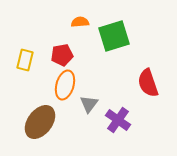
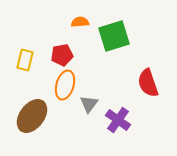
brown ellipse: moved 8 px left, 6 px up
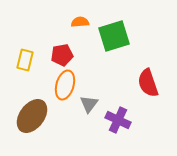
purple cross: rotated 10 degrees counterclockwise
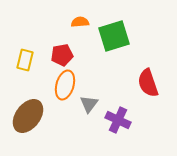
brown ellipse: moved 4 px left
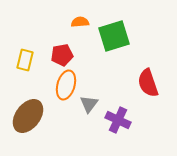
orange ellipse: moved 1 px right
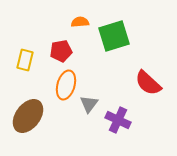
red pentagon: moved 1 px left, 4 px up
red semicircle: rotated 28 degrees counterclockwise
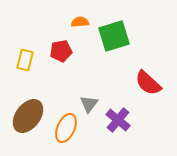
orange ellipse: moved 43 px down; rotated 8 degrees clockwise
purple cross: rotated 15 degrees clockwise
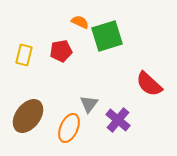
orange semicircle: rotated 30 degrees clockwise
green square: moved 7 px left
yellow rectangle: moved 1 px left, 5 px up
red semicircle: moved 1 px right, 1 px down
orange ellipse: moved 3 px right
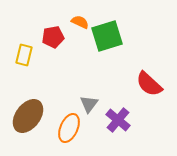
red pentagon: moved 8 px left, 14 px up
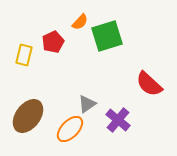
orange semicircle: rotated 108 degrees clockwise
red pentagon: moved 5 px down; rotated 15 degrees counterclockwise
gray triangle: moved 2 px left; rotated 18 degrees clockwise
orange ellipse: moved 1 px right, 1 px down; rotated 20 degrees clockwise
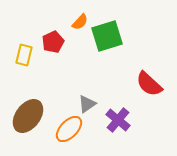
orange ellipse: moved 1 px left
